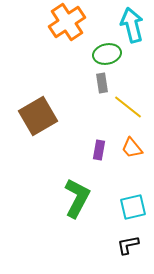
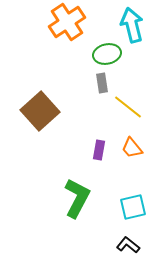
brown square: moved 2 px right, 5 px up; rotated 12 degrees counterclockwise
black L-shape: rotated 50 degrees clockwise
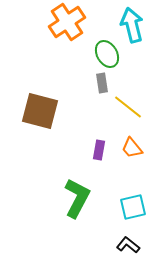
green ellipse: rotated 72 degrees clockwise
brown square: rotated 33 degrees counterclockwise
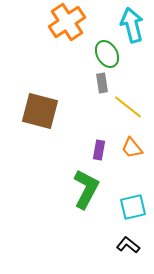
green L-shape: moved 9 px right, 9 px up
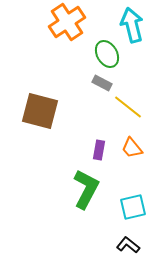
gray rectangle: rotated 54 degrees counterclockwise
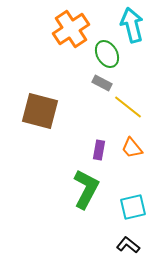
orange cross: moved 4 px right, 7 px down
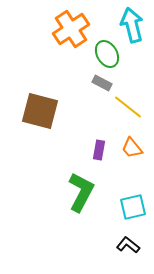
green L-shape: moved 5 px left, 3 px down
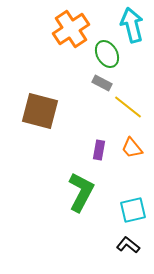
cyan square: moved 3 px down
